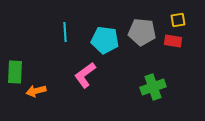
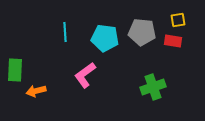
cyan pentagon: moved 2 px up
green rectangle: moved 2 px up
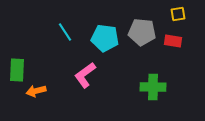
yellow square: moved 6 px up
cyan line: rotated 30 degrees counterclockwise
green rectangle: moved 2 px right
green cross: rotated 20 degrees clockwise
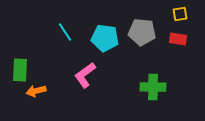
yellow square: moved 2 px right
red rectangle: moved 5 px right, 2 px up
green rectangle: moved 3 px right
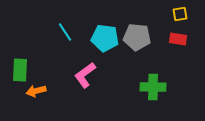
gray pentagon: moved 5 px left, 5 px down
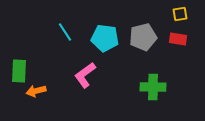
gray pentagon: moved 6 px right; rotated 20 degrees counterclockwise
green rectangle: moved 1 px left, 1 px down
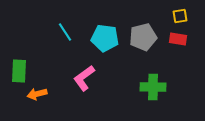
yellow square: moved 2 px down
pink L-shape: moved 1 px left, 3 px down
orange arrow: moved 1 px right, 3 px down
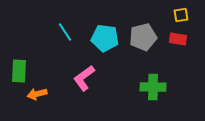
yellow square: moved 1 px right, 1 px up
